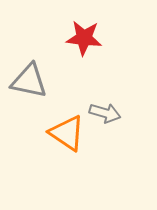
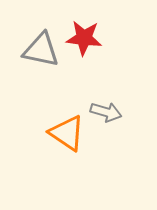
gray triangle: moved 12 px right, 31 px up
gray arrow: moved 1 px right, 1 px up
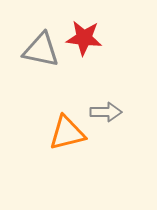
gray arrow: rotated 16 degrees counterclockwise
orange triangle: rotated 48 degrees counterclockwise
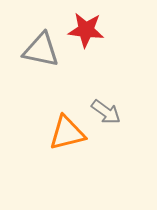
red star: moved 2 px right, 8 px up
gray arrow: rotated 36 degrees clockwise
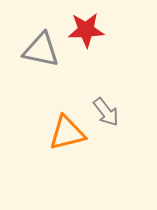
red star: rotated 9 degrees counterclockwise
gray arrow: rotated 16 degrees clockwise
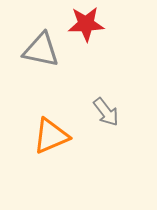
red star: moved 6 px up
orange triangle: moved 16 px left, 3 px down; rotated 9 degrees counterclockwise
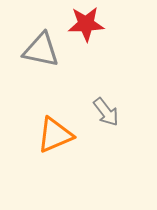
orange triangle: moved 4 px right, 1 px up
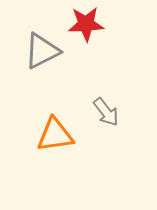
gray triangle: moved 1 px right, 1 px down; rotated 39 degrees counterclockwise
orange triangle: rotated 15 degrees clockwise
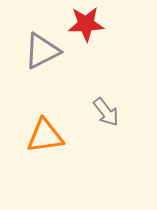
orange triangle: moved 10 px left, 1 px down
